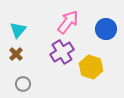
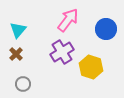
pink arrow: moved 2 px up
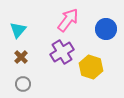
brown cross: moved 5 px right, 3 px down
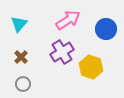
pink arrow: rotated 20 degrees clockwise
cyan triangle: moved 1 px right, 6 px up
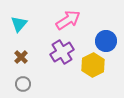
blue circle: moved 12 px down
yellow hexagon: moved 2 px right, 2 px up; rotated 15 degrees clockwise
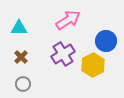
cyan triangle: moved 4 px down; rotated 48 degrees clockwise
purple cross: moved 1 px right, 2 px down
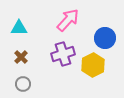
pink arrow: rotated 15 degrees counterclockwise
blue circle: moved 1 px left, 3 px up
purple cross: rotated 15 degrees clockwise
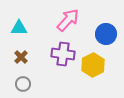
blue circle: moved 1 px right, 4 px up
purple cross: rotated 25 degrees clockwise
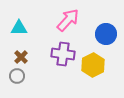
gray circle: moved 6 px left, 8 px up
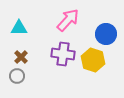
yellow hexagon: moved 5 px up; rotated 15 degrees counterclockwise
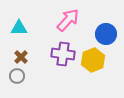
yellow hexagon: rotated 20 degrees clockwise
